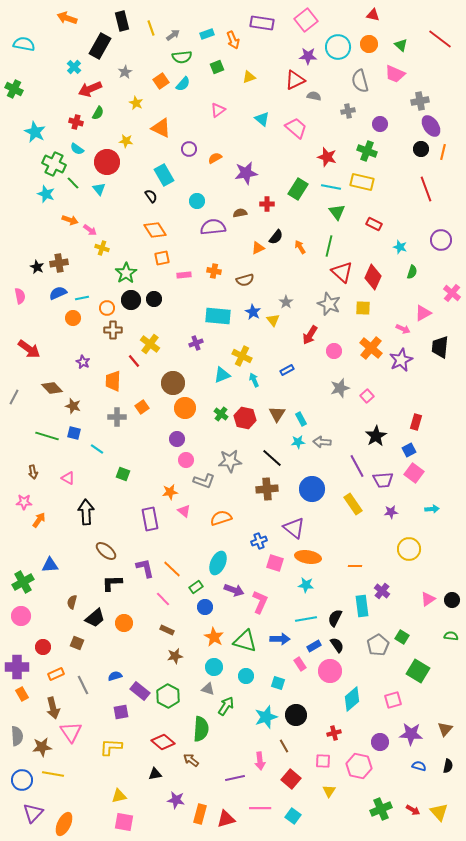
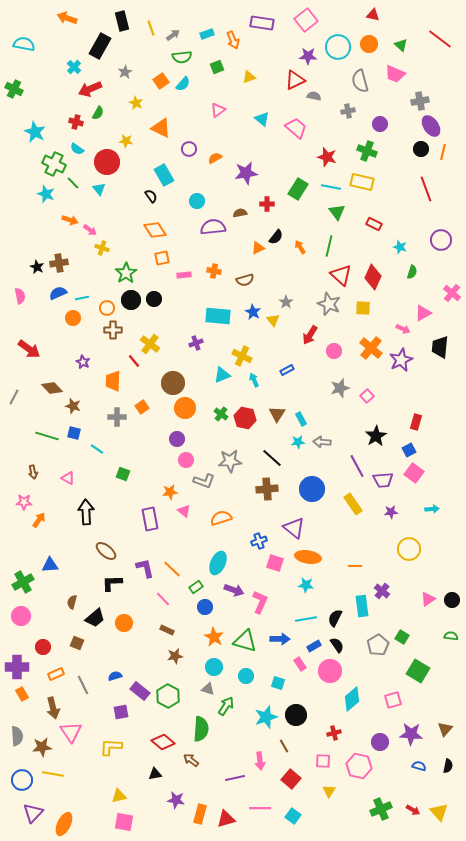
red triangle at (342, 272): moved 1 px left, 3 px down
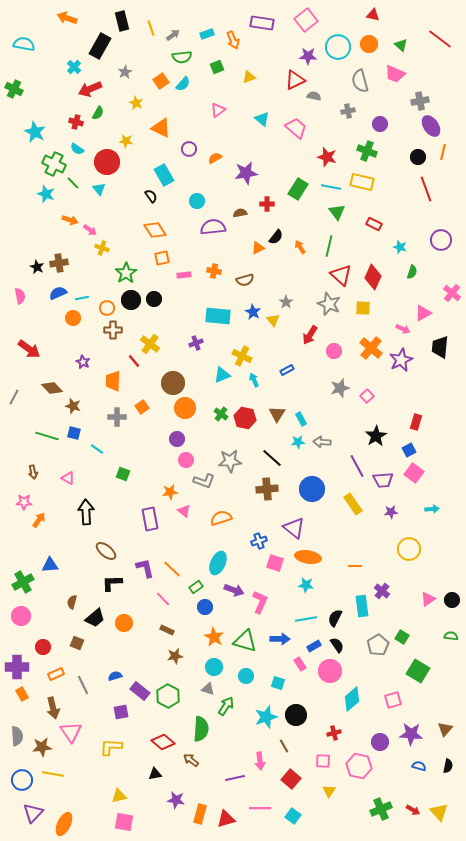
black circle at (421, 149): moved 3 px left, 8 px down
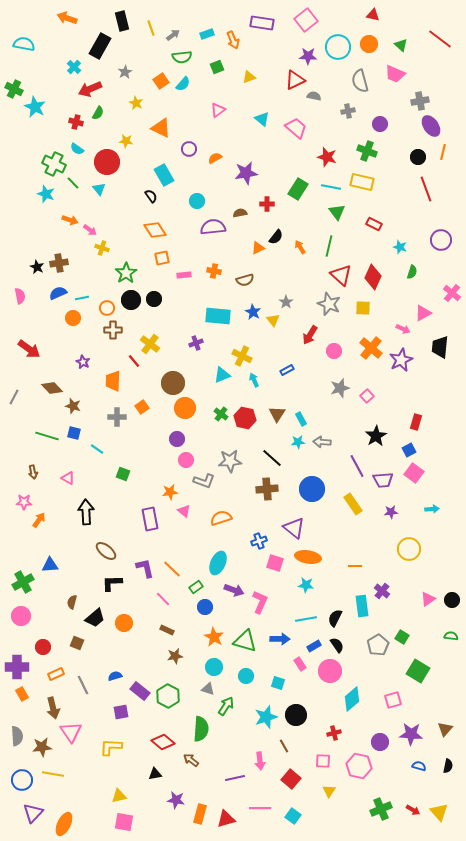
cyan star at (35, 132): moved 25 px up
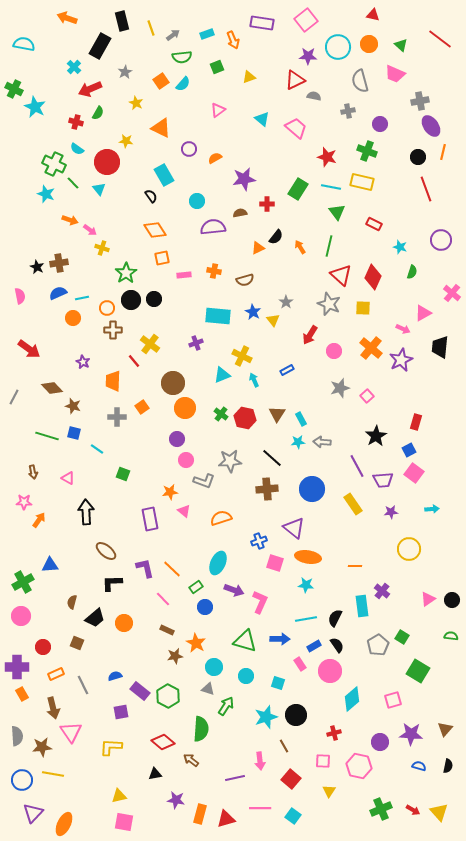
purple star at (246, 173): moved 2 px left, 6 px down
orange star at (214, 637): moved 18 px left, 6 px down
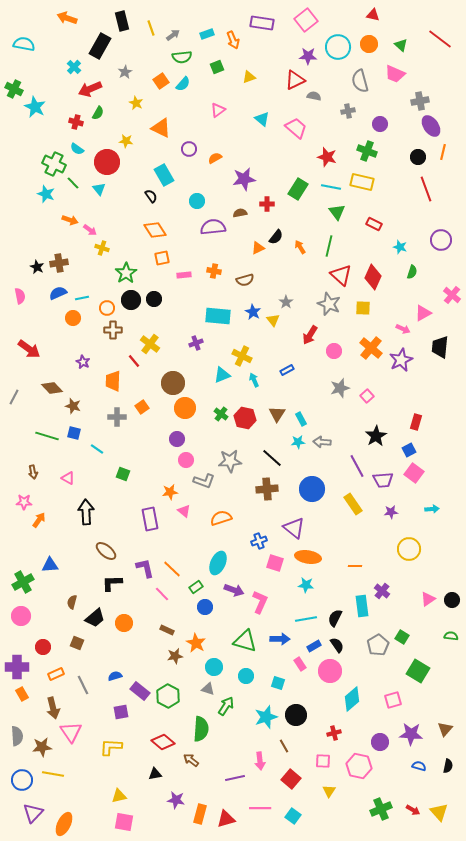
pink cross at (452, 293): moved 2 px down
pink line at (163, 599): moved 1 px left, 5 px up
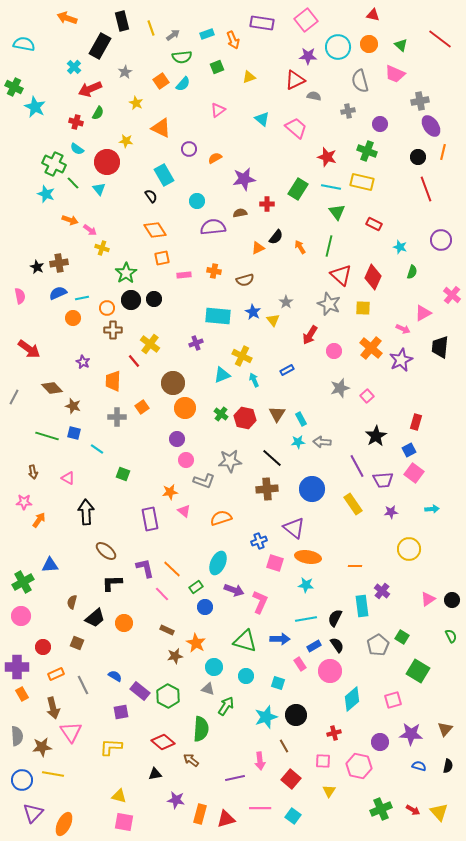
green cross at (14, 89): moved 2 px up
green semicircle at (451, 636): rotated 56 degrees clockwise
blue semicircle at (115, 676): rotated 48 degrees clockwise
yellow triangle at (119, 796): rotated 28 degrees clockwise
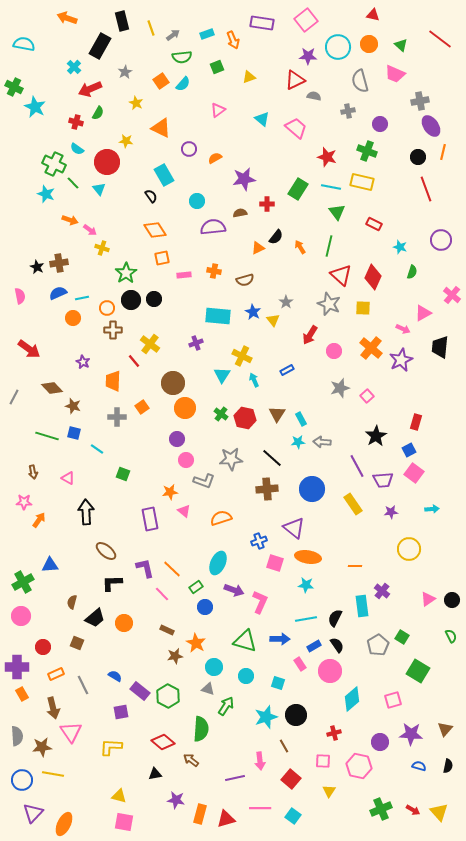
cyan triangle at (222, 375): rotated 36 degrees counterclockwise
gray star at (230, 461): moved 1 px right, 2 px up
